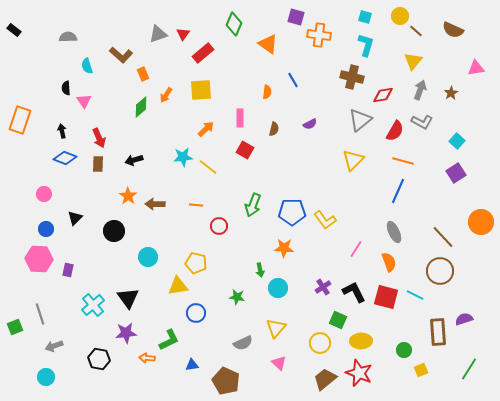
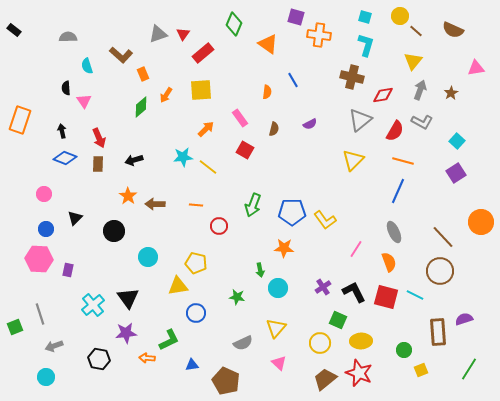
pink rectangle at (240, 118): rotated 36 degrees counterclockwise
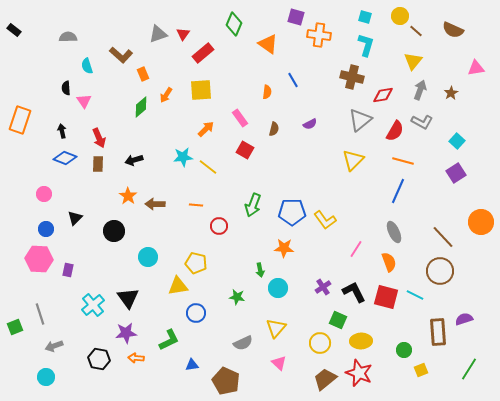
orange arrow at (147, 358): moved 11 px left
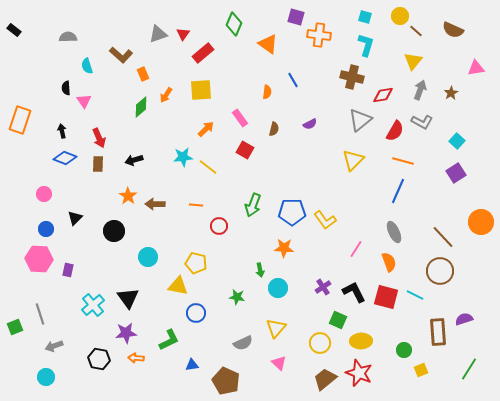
yellow triangle at (178, 286): rotated 20 degrees clockwise
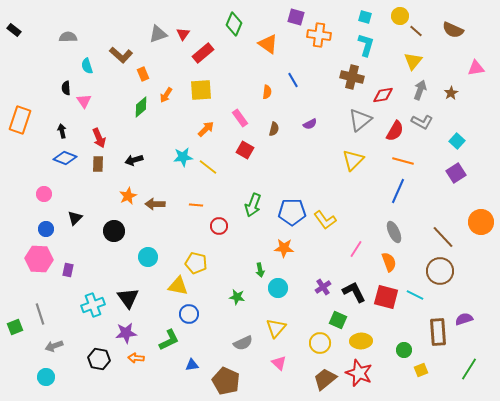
orange star at (128, 196): rotated 12 degrees clockwise
cyan cross at (93, 305): rotated 20 degrees clockwise
blue circle at (196, 313): moved 7 px left, 1 px down
